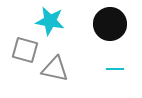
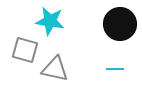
black circle: moved 10 px right
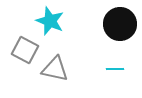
cyan star: rotated 12 degrees clockwise
gray square: rotated 12 degrees clockwise
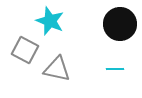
gray triangle: moved 2 px right
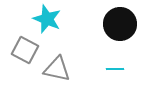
cyan star: moved 3 px left, 2 px up
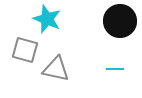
black circle: moved 3 px up
gray square: rotated 12 degrees counterclockwise
gray triangle: moved 1 px left
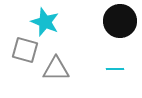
cyan star: moved 2 px left, 3 px down
gray triangle: rotated 12 degrees counterclockwise
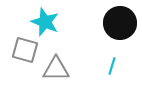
black circle: moved 2 px down
cyan line: moved 3 px left, 3 px up; rotated 72 degrees counterclockwise
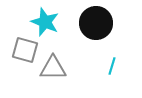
black circle: moved 24 px left
gray triangle: moved 3 px left, 1 px up
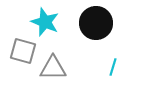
gray square: moved 2 px left, 1 px down
cyan line: moved 1 px right, 1 px down
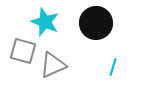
gray triangle: moved 3 px up; rotated 24 degrees counterclockwise
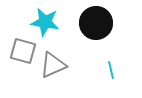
cyan star: rotated 12 degrees counterclockwise
cyan line: moved 2 px left, 3 px down; rotated 30 degrees counterclockwise
